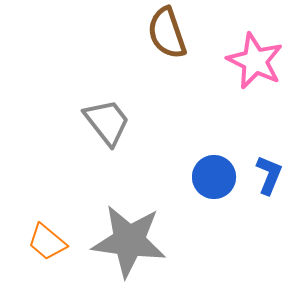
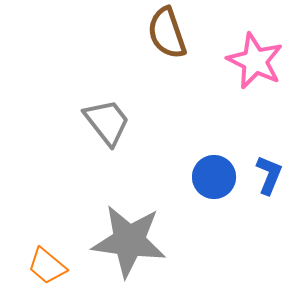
orange trapezoid: moved 24 px down
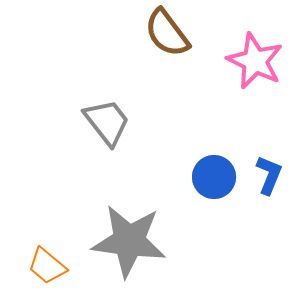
brown semicircle: rotated 18 degrees counterclockwise
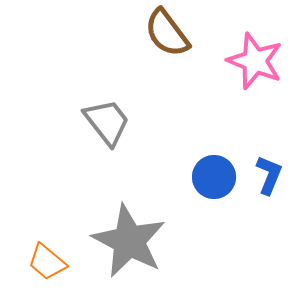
pink star: rotated 4 degrees counterclockwise
gray star: rotated 20 degrees clockwise
orange trapezoid: moved 4 px up
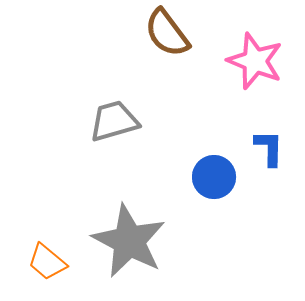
gray trapezoid: moved 7 px right, 1 px up; rotated 68 degrees counterclockwise
blue L-shape: moved 27 px up; rotated 21 degrees counterclockwise
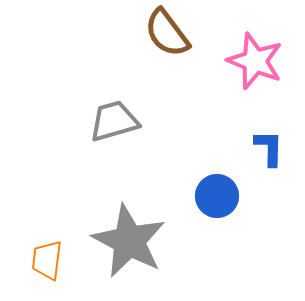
blue circle: moved 3 px right, 19 px down
orange trapezoid: moved 2 px up; rotated 57 degrees clockwise
